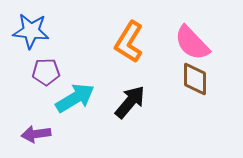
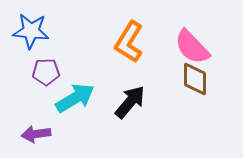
pink semicircle: moved 4 px down
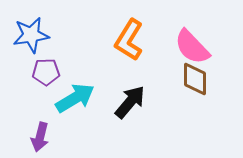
blue star: moved 4 px down; rotated 15 degrees counterclockwise
orange L-shape: moved 2 px up
purple arrow: moved 4 px right, 3 px down; rotated 68 degrees counterclockwise
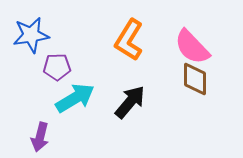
purple pentagon: moved 11 px right, 5 px up
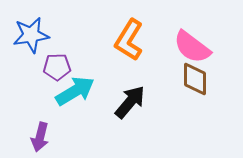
pink semicircle: rotated 9 degrees counterclockwise
cyan arrow: moved 7 px up
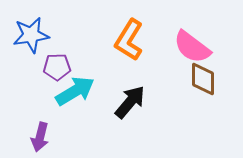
brown diamond: moved 8 px right
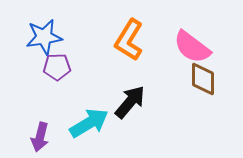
blue star: moved 13 px right, 2 px down
cyan arrow: moved 14 px right, 32 px down
